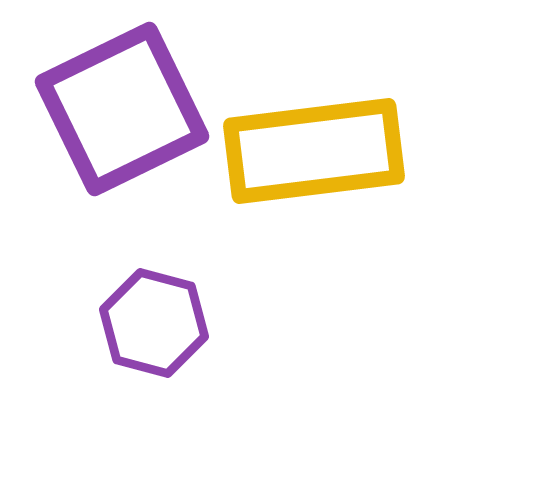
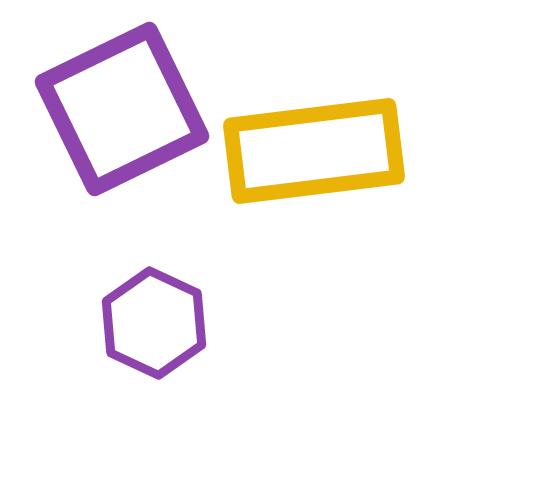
purple hexagon: rotated 10 degrees clockwise
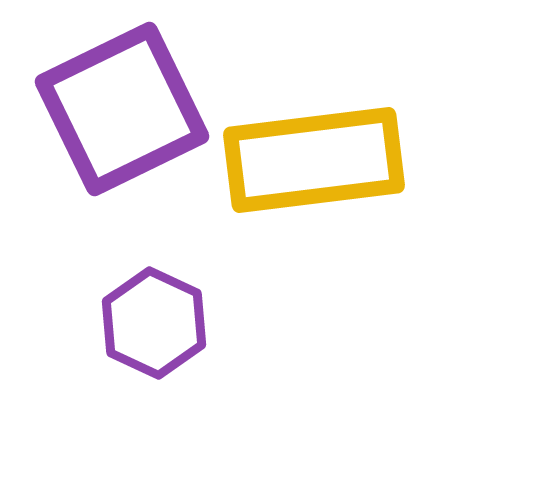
yellow rectangle: moved 9 px down
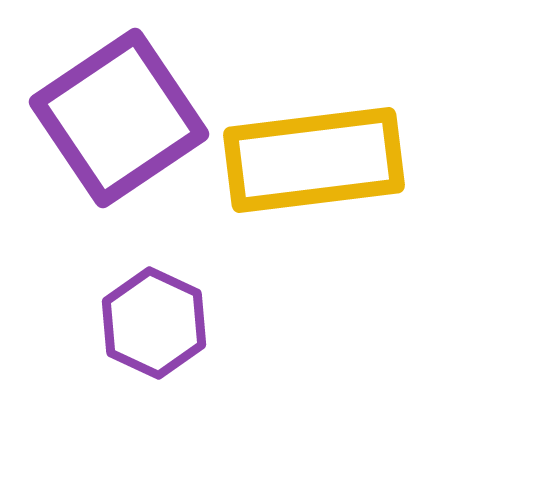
purple square: moved 3 px left, 9 px down; rotated 8 degrees counterclockwise
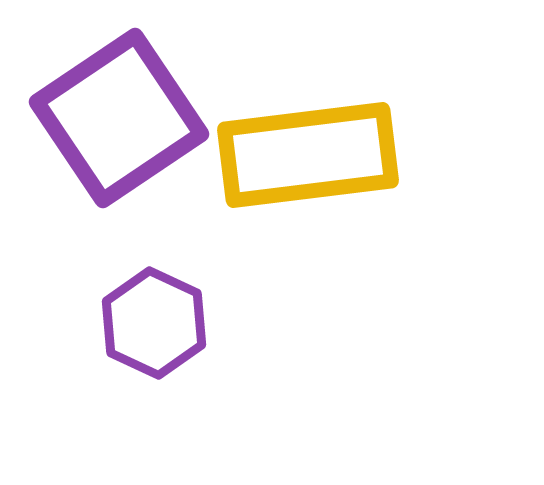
yellow rectangle: moved 6 px left, 5 px up
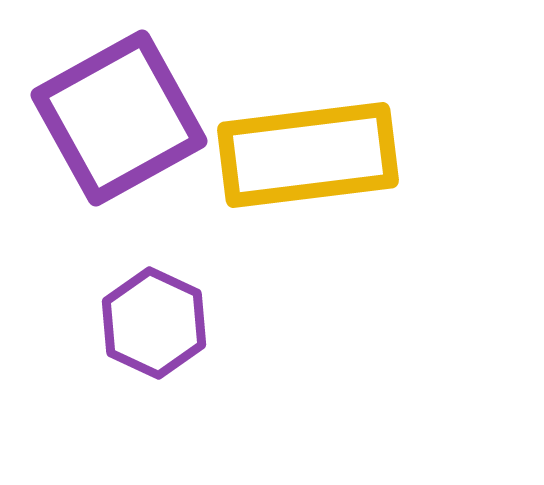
purple square: rotated 5 degrees clockwise
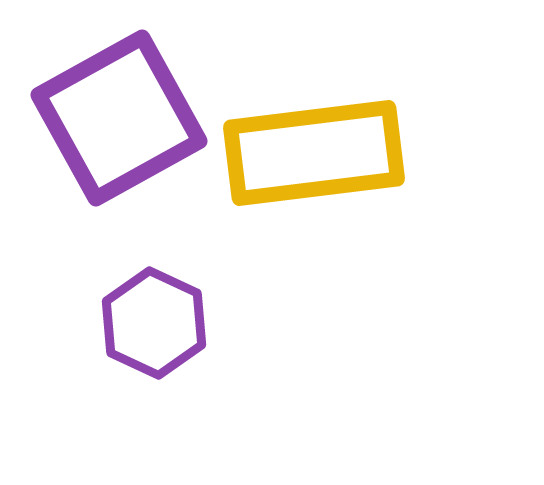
yellow rectangle: moved 6 px right, 2 px up
